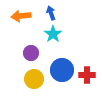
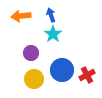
blue arrow: moved 2 px down
red cross: rotated 28 degrees counterclockwise
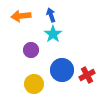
purple circle: moved 3 px up
yellow circle: moved 5 px down
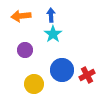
blue arrow: rotated 16 degrees clockwise
purple circle: moved 6 px left
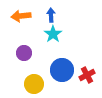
purple circle: moved 1 px left, 3 px down
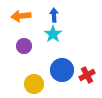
blue arrow: moved 3 px right
purple circle: moved 7 px up
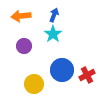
blue arrow: rotated 24 degrees clockwise
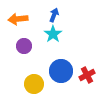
orange arrow: moved 3 px left, 3 px down
blue circle: moved 1 px left, 1 px down
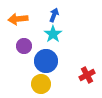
blue circle: moved 15 px left, 10 px up
yellow circle: moved 7 px right
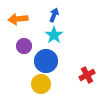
cyan star: moved 1 px right, 1 px down
